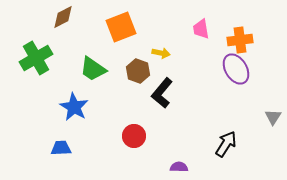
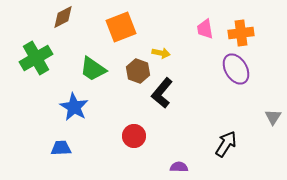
pink trapezoid: moved 4 px right
orange cross: moved 1 px right, 7 px up
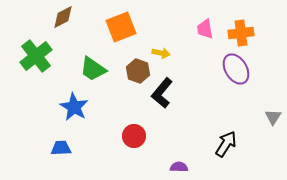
green cross: moved 2 px up; rotated 8 degrees counterclockwise
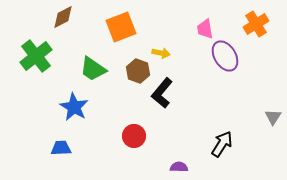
orange cross: moved 15 px right, 9 px up; rotated 25 degrees counterclockwise
purple ellipse: moved 11 px left, 13 px up
black arrow: moved 4 px left
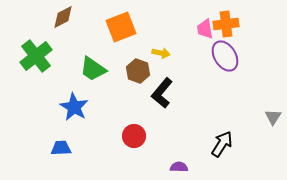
orange cross: moved 30 px left; rotated 25 degrees clockwise
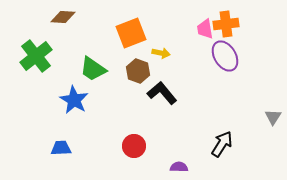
brown diamond: rotated 30 degrees clockwise
orange square: moved 10 px right, 6 px down
black L-shape: rotated 100 degrees clockwise
blue star: moved 7 px up
red circle: moved 10 px down
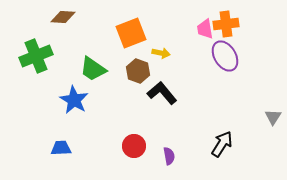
green cross: rotated 16 degrees clockwise
purple semicircle: moved 10 px left, 11 px up; rotated 78 degrees clockwise
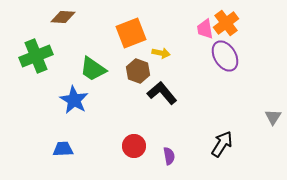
orange cross: moved 1 px up; rotated 30 degrees counterclockwise
blue trapezoid: moved 2 px right, 1 px down
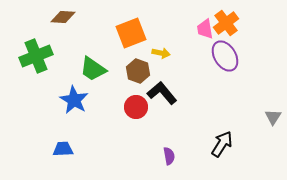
red circle: moved 2 px right, 39 px up
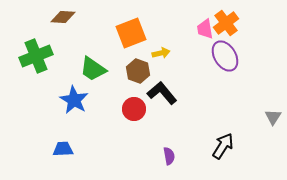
yellow arrow: rotated 24 degrees counterclockwise
red circle: moved 2 px left, 2 px down
black arrow: moved 1 px right, 2 px down
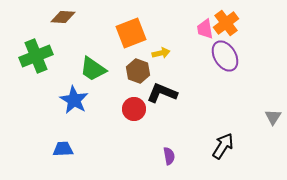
black L-shape: rotated 28 degrees counterclockwise
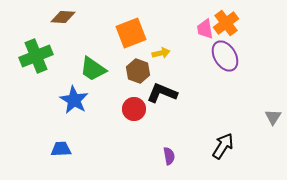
blue trapezoid: moved 2 px left
